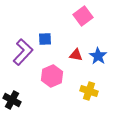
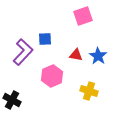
pink square: rotated 18 degrees clockwise
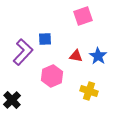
red triangle: moved 1 px down
black cross: rotated 18 degrees clockwise
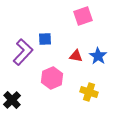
pink hexagon: moved 2 px down
yellow cross: moved 1 px down
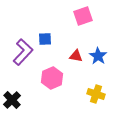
yellow cross: moved 7 px right, 2 px down
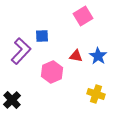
pink square: rotated 12 degrees counterclockwise
blue square: moved 3 px left, 3 px up
purple L-shape: moved 2 px left, 1 px up
pink hexagon: moved 6 px up
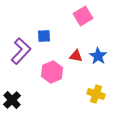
blue square: moved 2 px right
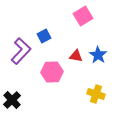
blue square: rotated 24 degrees counterclockwise
blue star: moved 1 px up
pink hexagon: rotated 20 degrees clockwise
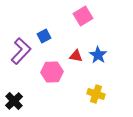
black cross: moved 2 px right, 1 px down
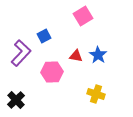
purple L-shape: moved 2 px down
black cross: moved 2 px right, 1 px up
